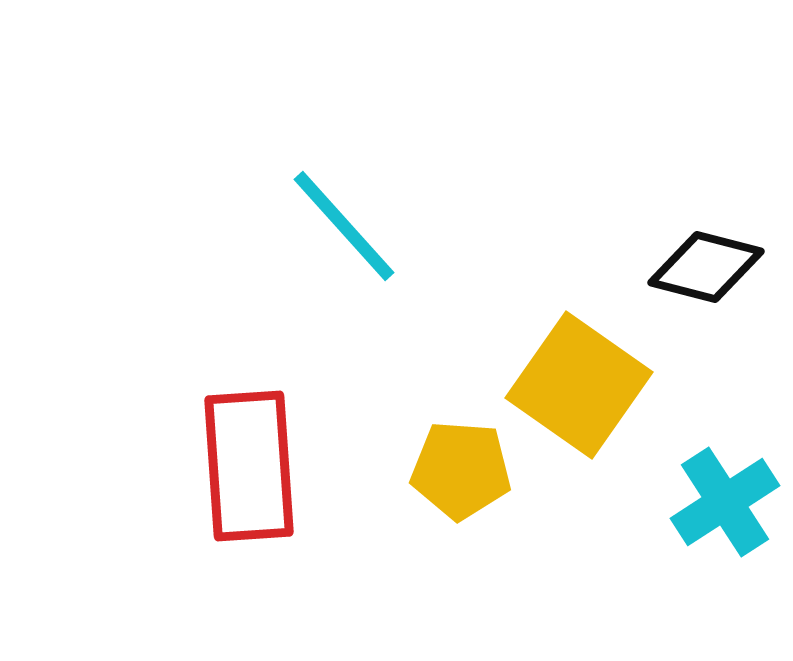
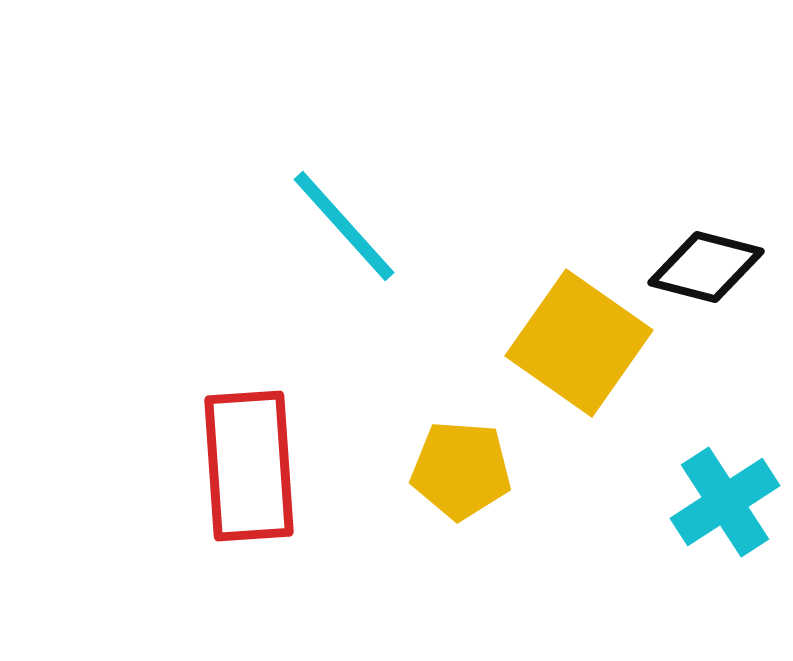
yellow square: moved 42 px up
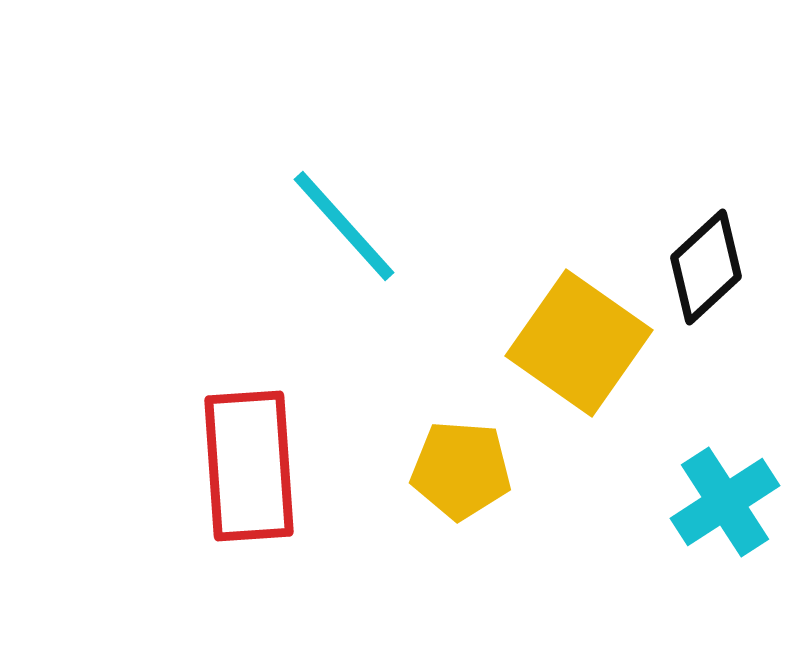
black diamond: rotated 57 degrees counterclockwise
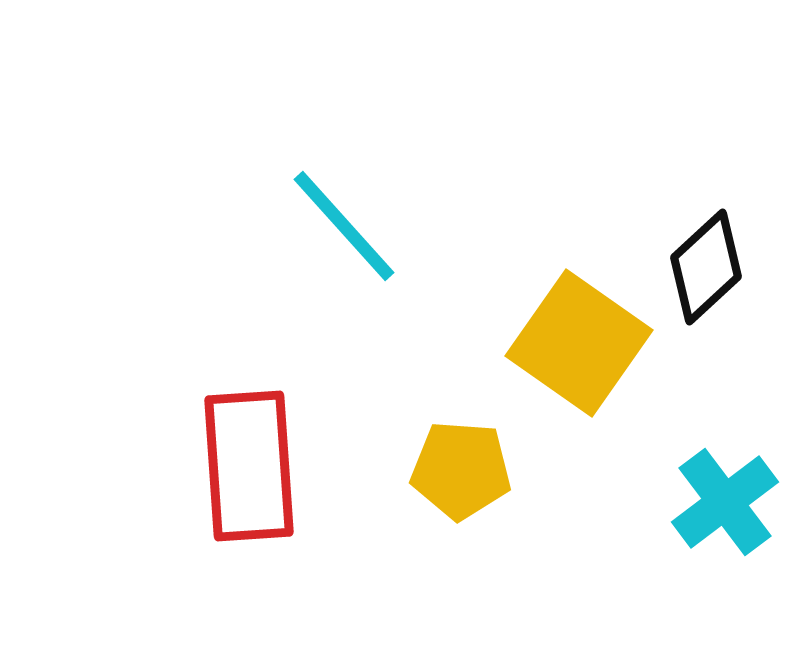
cyan cross: rotated 4 degrees counterclockwise
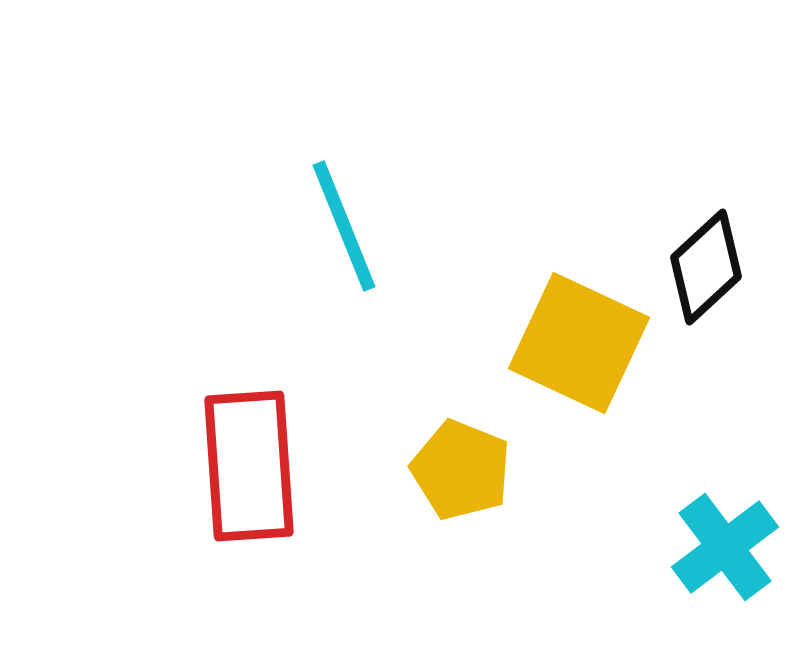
cyan line: rotated 20 degrees clockwise
yellow square: rotated 10 degrees counterclockwise
yellow pentagon: rotated 18 degrees clockwise
cyan cross: moved 45 px down
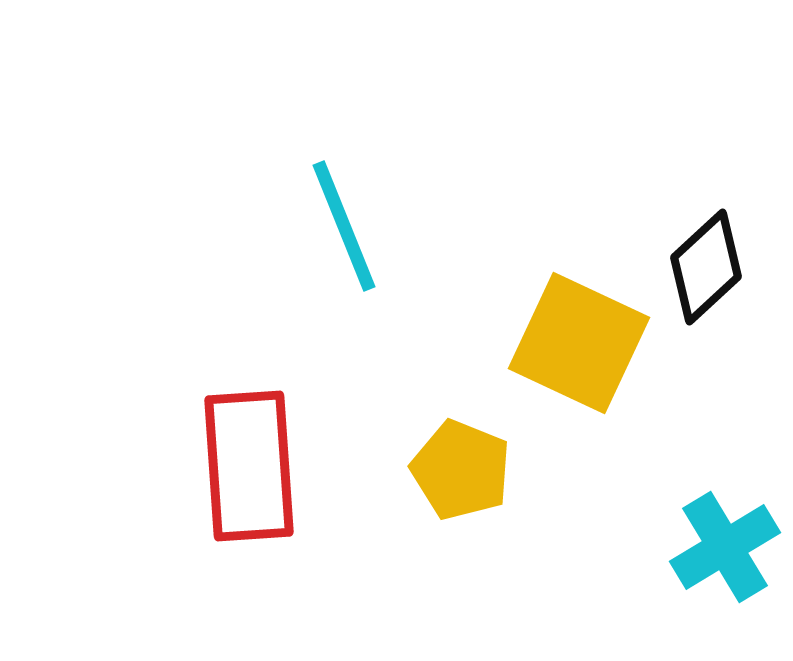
cyan cross: rotated 6 degrees clockwise
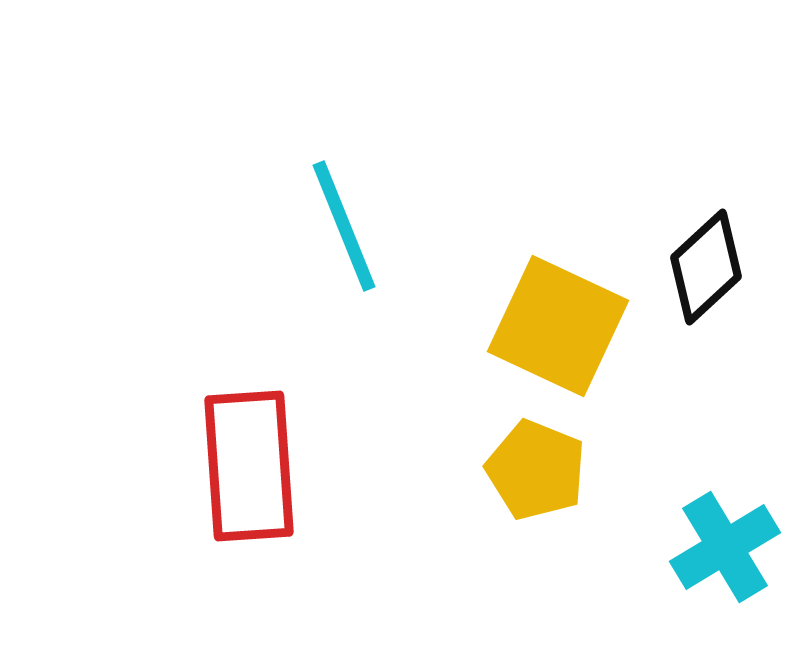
yellow square: moved 21 px left, 17 px up
yellow pentagon: moved 75 px right
